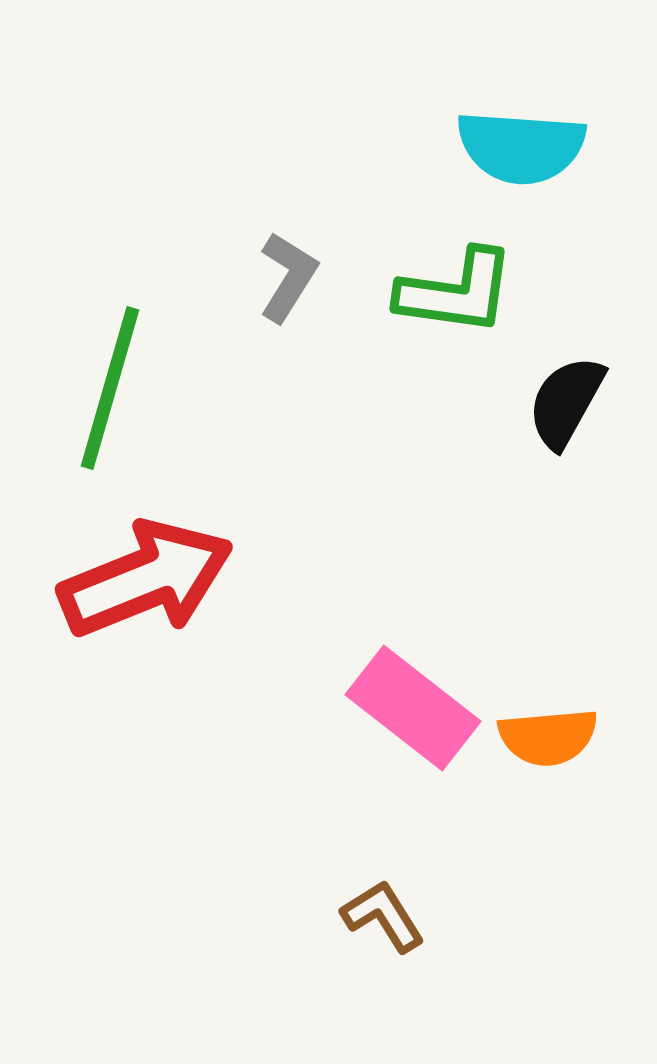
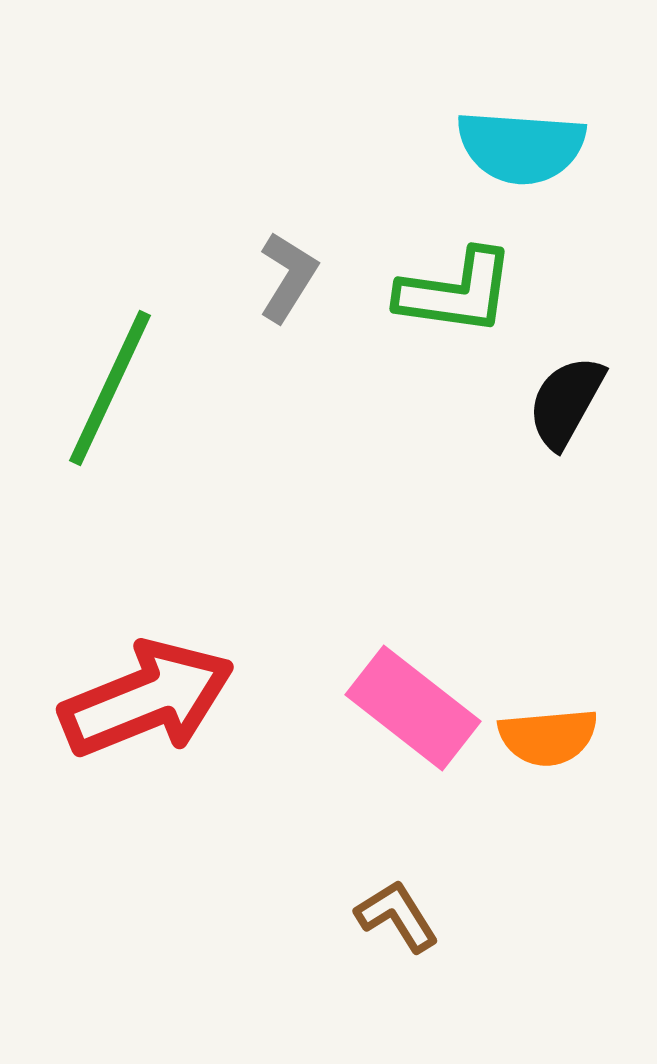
green line: rotated 9 degrees clockwise
red arrow: moved 1 px right, 120 px down
brown L-shape: moved 14 px right
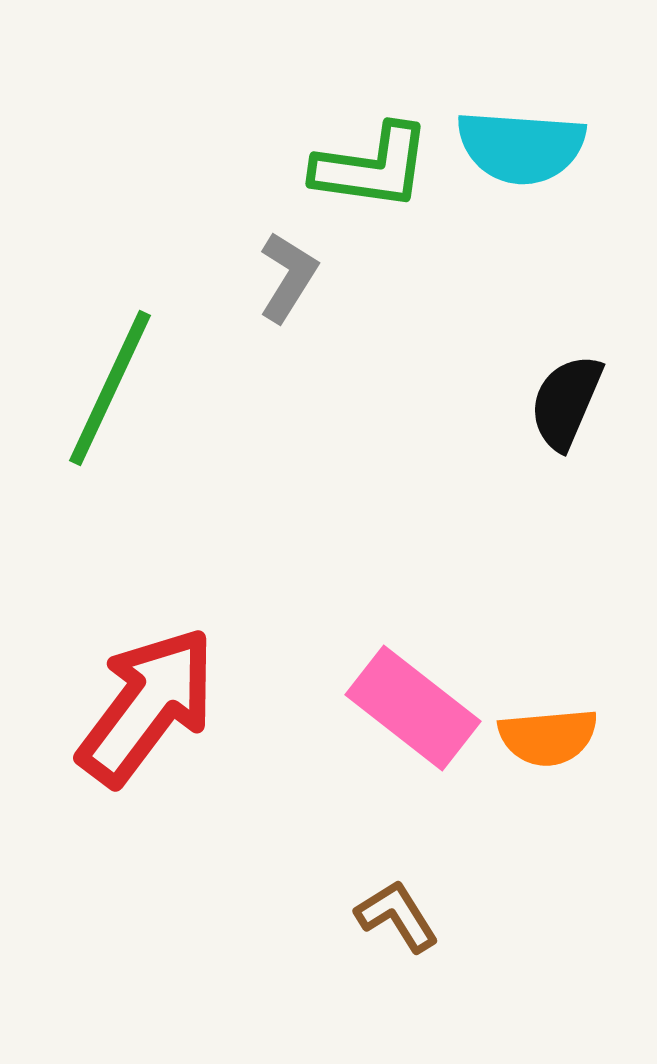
green L-shape: moved 84 px left, 125 px up
black semicircle: rotated 6 degrees counterclockwise
red arrow: moved 7 px down; rotated 31 degrees counterclockwise
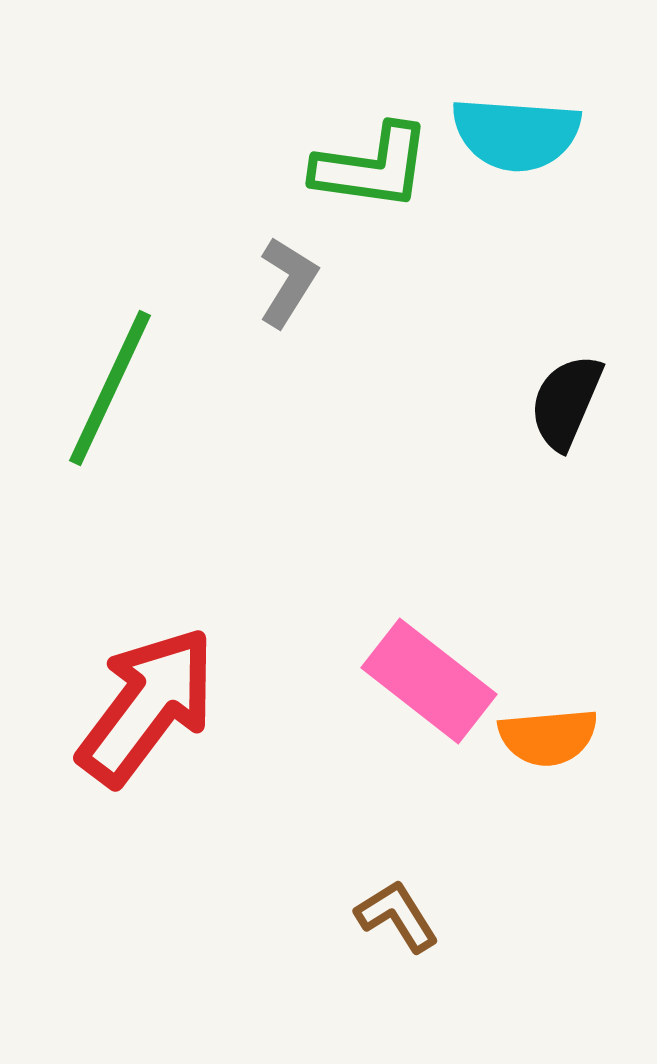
cyan semicircle: moved 5 px left, 13 px up
gray L-shape: moved 5 px down
pink rectangle: moved 16 px right, 27 px up
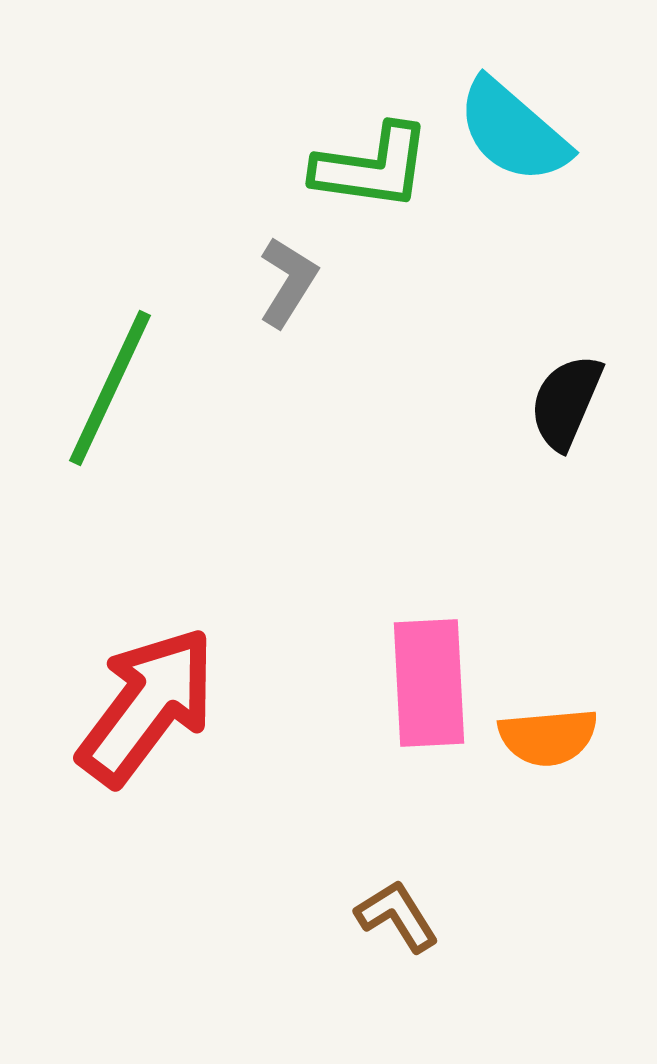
cyan semicircle: moved 3 px left, 3 px up; rotated 37 degrees clockwise
pink rectangle: moved 2 px down; rotated 49 degrees clockwise
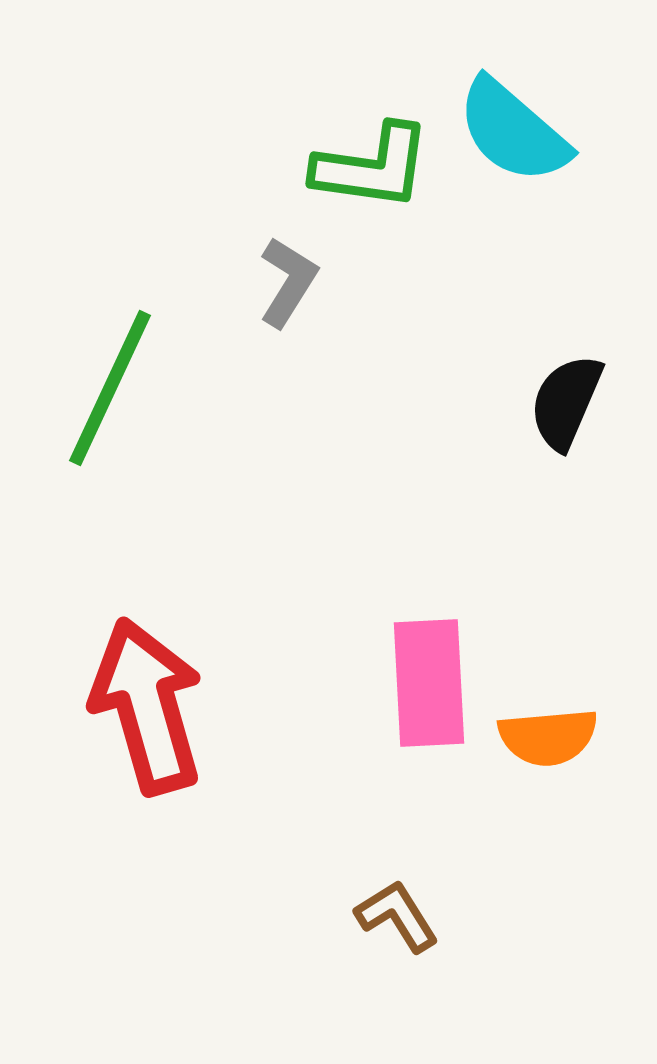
red arrow: rotated 53 degrees counterclockwise
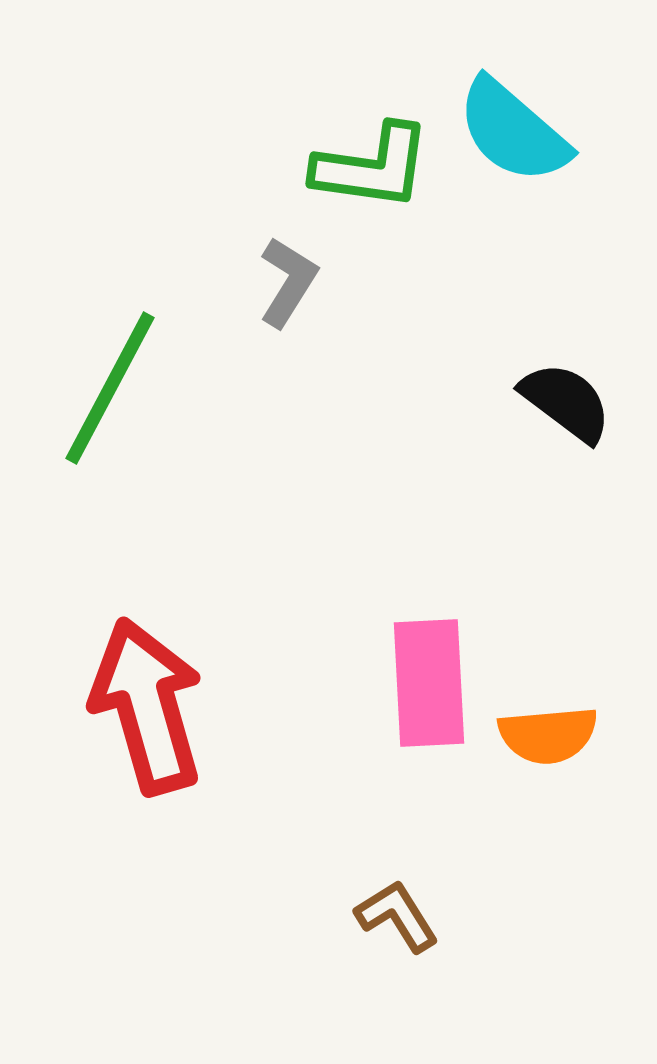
green line: rotated 3 degrees clockwise
black semicircle: rotated 104 degrees clockwise
orange semicircle: moved 2 px up
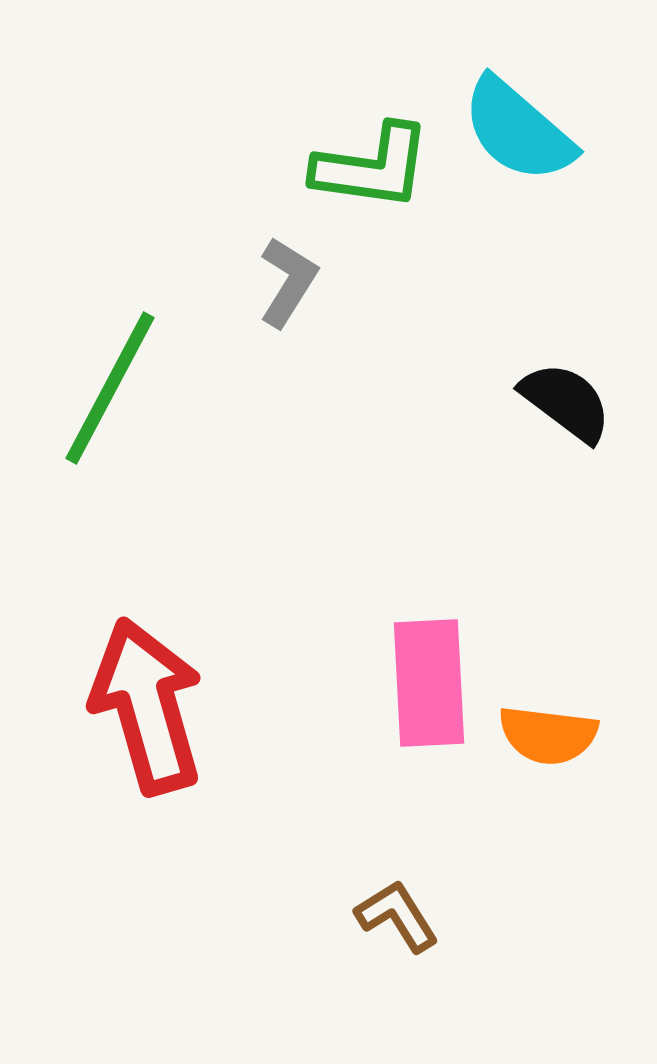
cyan semicircle: moved 5 px right, 1 px up
orange semicircle: rotated 12 degrees clockwise
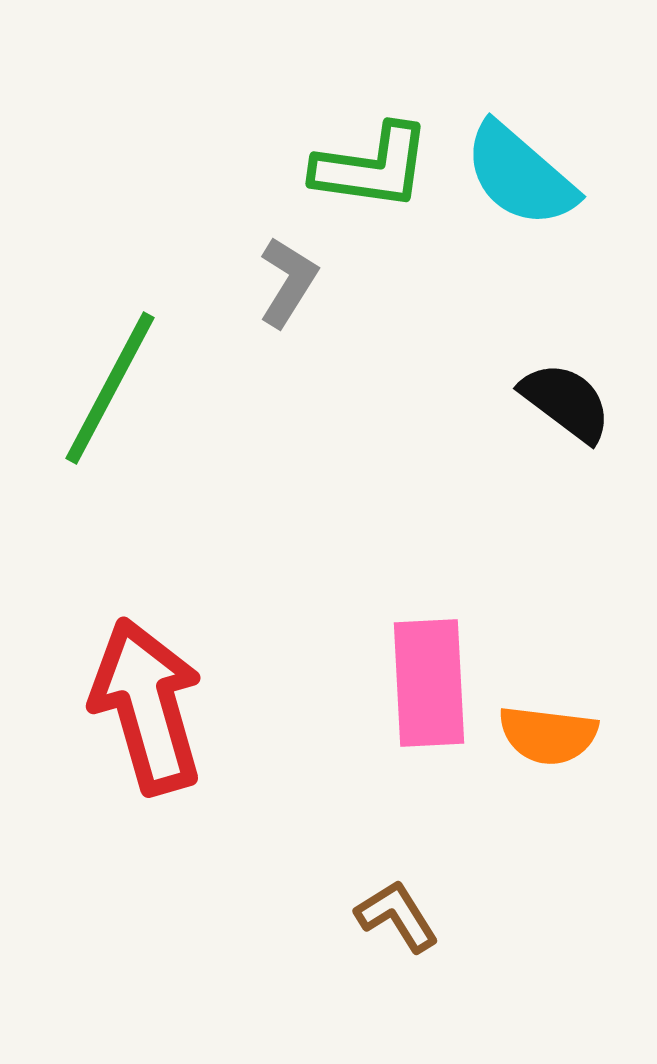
cyan semicircle: moved 2 px right, 45 px down
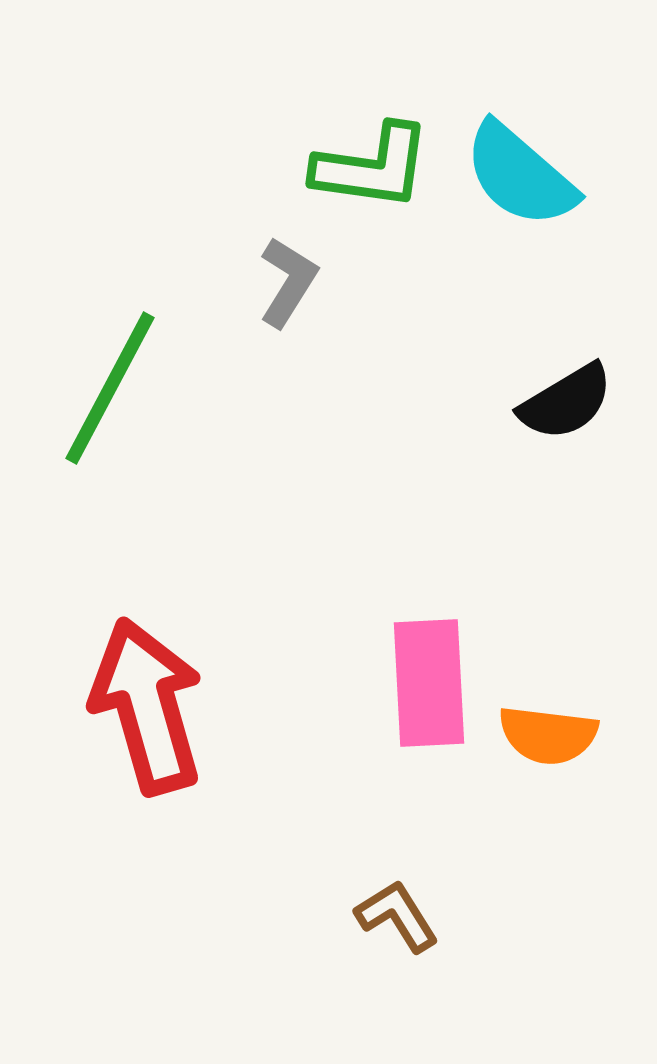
black semicircle: rotated 112 degrees clockwise
